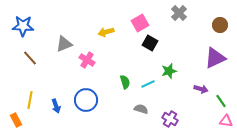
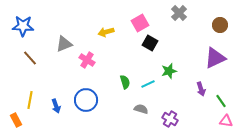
purple arrow: rotated 56 degrees clockwise
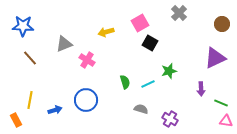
brown circle: moved 2 px right, 1 px up
purple arrow: rotated 16 degrees clockwise
green line: moved 2 px down; rotated 32 degrees counterclockwise
blue arrow: moved 1 px left, 4 px down; rotated 88 degrees counterclockwise
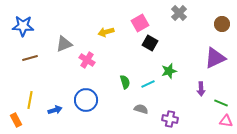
brown line: rotated 63 degrees counterclockwise
purple cross: rotated 21 degrees counterclockwise
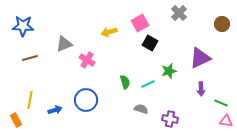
yellow arrow: moved 3 px right
purple triangle: moved 15 px left
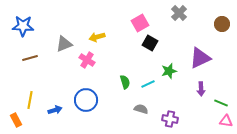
yellow arrow: moved 12 px left, 5 px down
